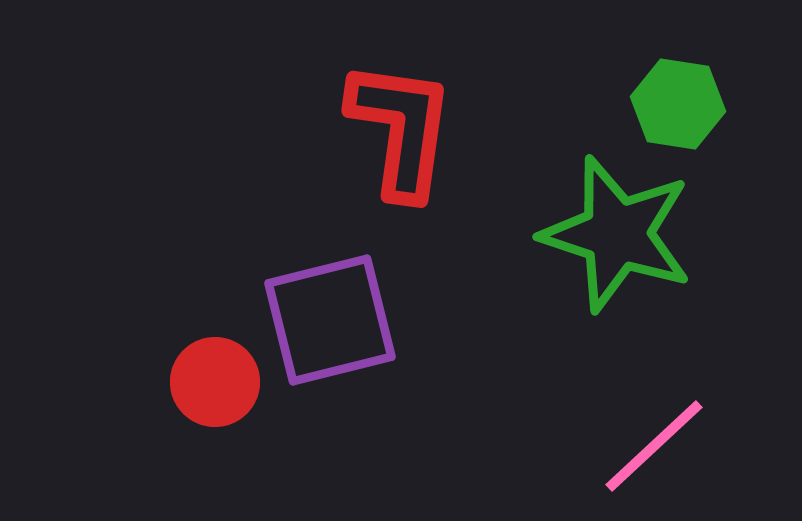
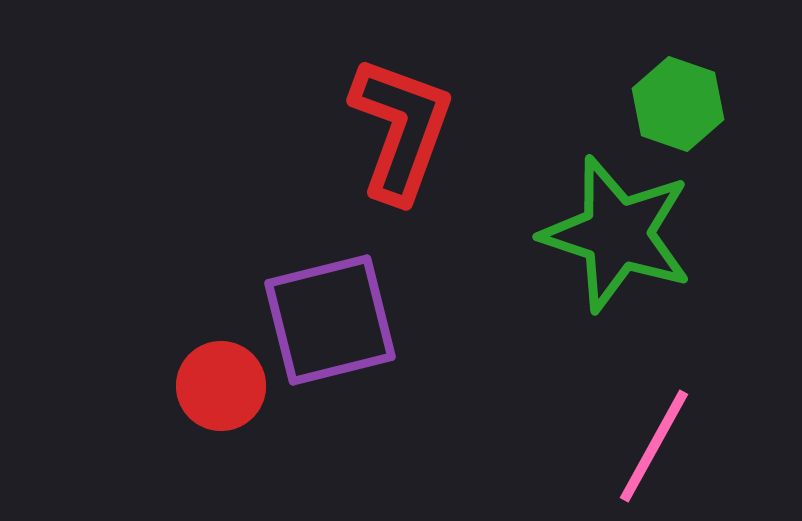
green hexagon: rotated 10 degrees clockwise
red L-shape: rotated 12 degrees clockwise
red circle: moved 6 px right, 4 px down
pink line: rotated 18 degrees counterclockwise
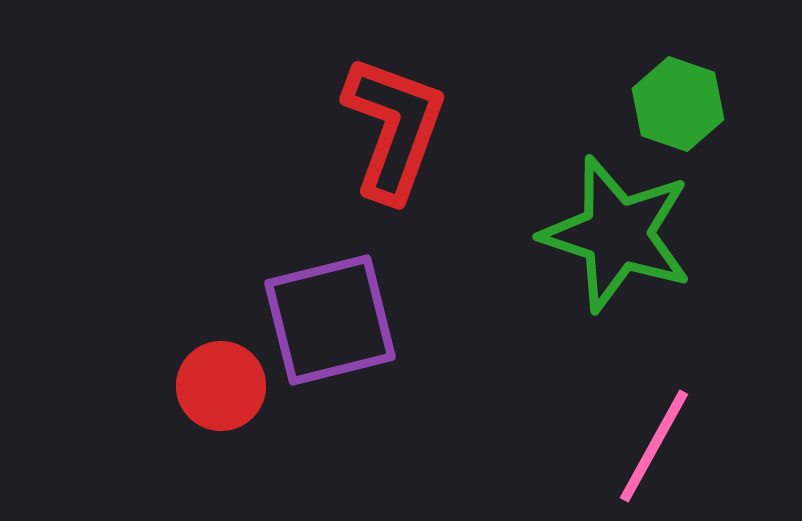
red L-shape: moved 7 px left, 1 px up
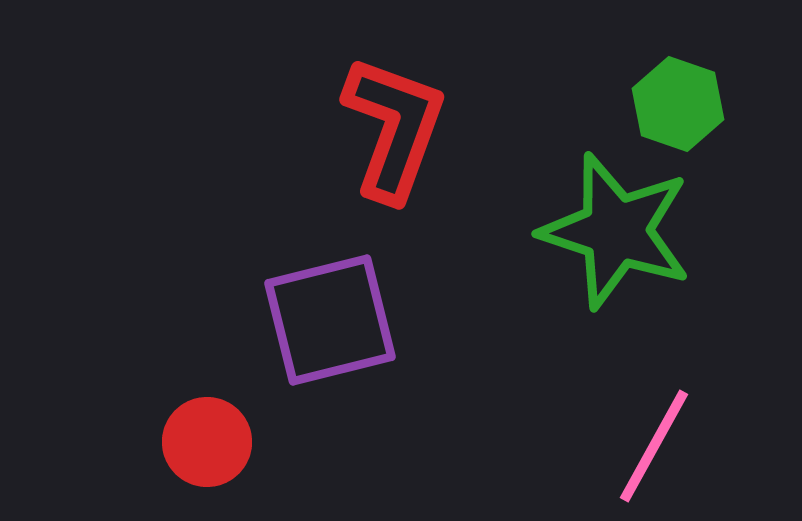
green star: moved 1 px left, 3 px up
red circle: moved 14 px left, 56 px down
